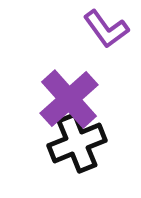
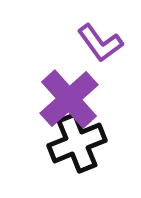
purple L-shape: moved 6 px left, 14 px down
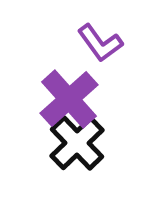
black cross: rotated 22 degrees counterclockwise
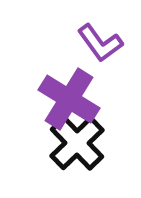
purple cross: rotated 16 degrees counterclockwise
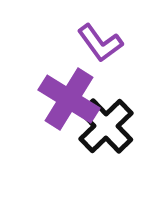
black cross: moved 29 px right, 17 px up
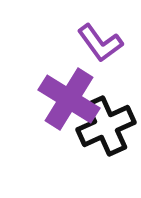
black cross: rotated 20 degrees clockwise
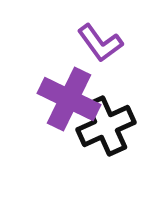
purple cross: rotated 6 degrees counterclockwise
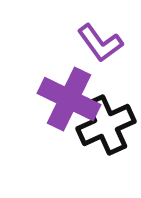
black cross: moved 1 px up
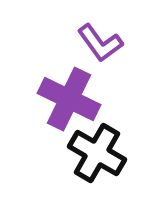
black cross: moved 9 px left, 28 px down; rotated 36 degrees counterclockwise
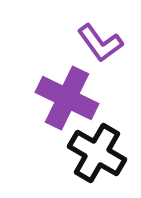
purple cross: moved 2 px left, 1 px up
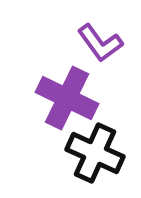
black cross: moved 2 px left; rotated 6 degrees counterclockwise
